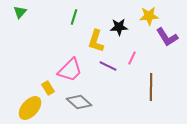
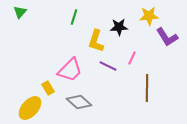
brown line: moved 4 px left, 1 px down
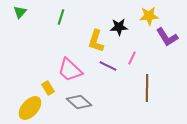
green line: moved 13 px left
pink trapezoid: rotated 88 degrees clockwise
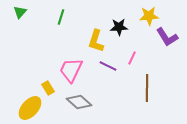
pink trapezoid: moved 1 px right; rotated 72 degrees clockwise
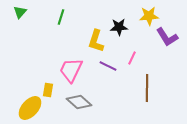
yellow rectangle: moved 2 px down; rotated 40 degrees clockwise
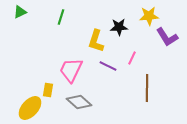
green triangle: rotated 24 degrees clockwise
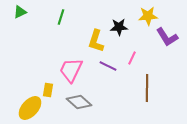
yellow star: moved 1 px left
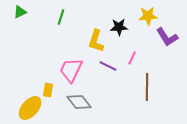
brown line: moved 1 px up
gray diamond: rotated 10 degrees clockwise
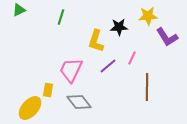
green triangle: moved 1 px left, 2 px up
purple line: rotated 66 degrees counterclockwise
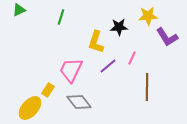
yellow L-shape: moved 1 px down
yellow rectangle: rotated 24 degrees clockwise
